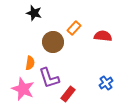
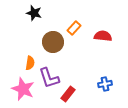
blue cross: moved 1 px left, 1 px down; rotated 24 degrees clockwise
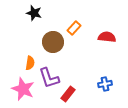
red semicircle: moved 4 px right, 1 px down
